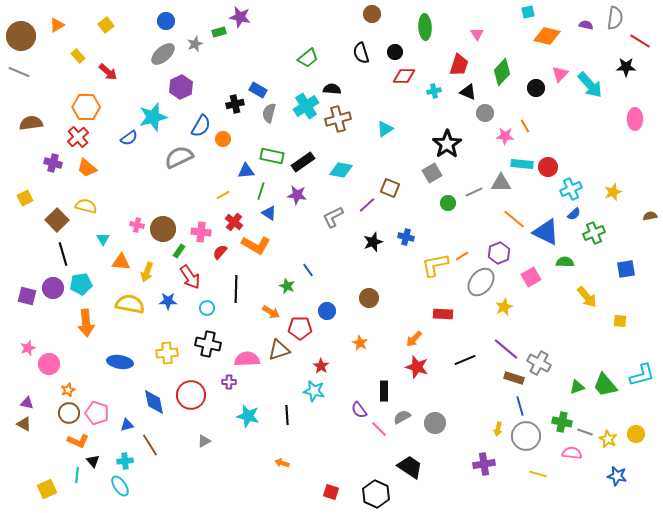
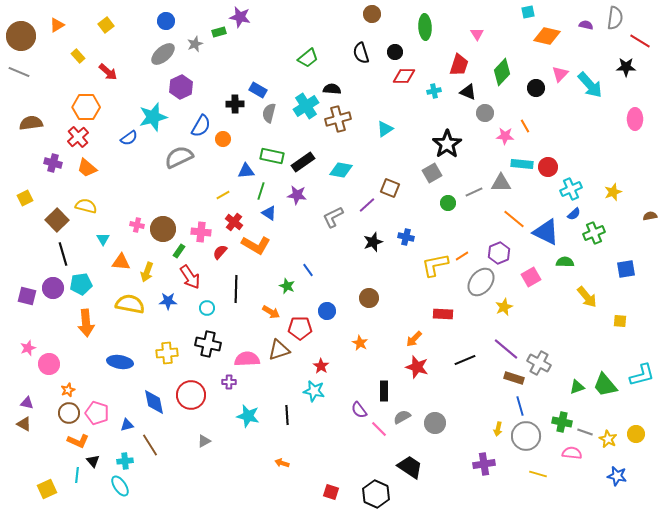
black cross at (235, 104): rotated 12 degrees clockwise
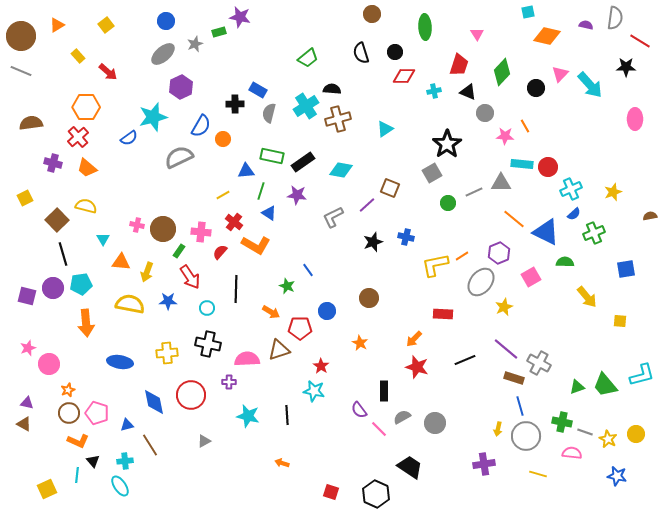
gray line at (19, 72): moved 2 px right, 1 px up
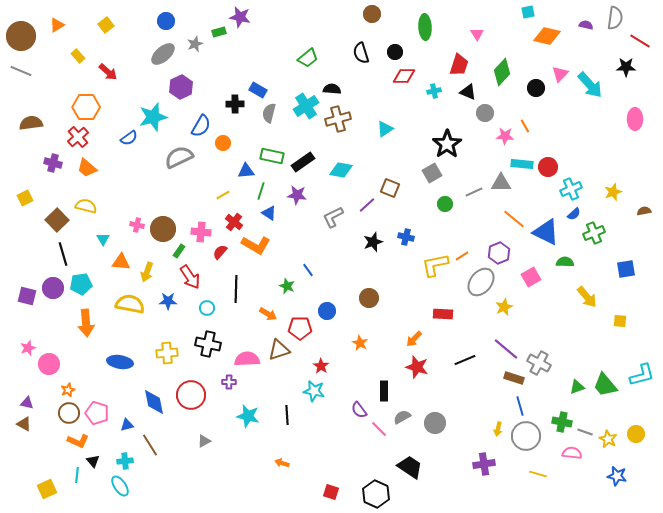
orange circle at (223, 139): moved 4 px down
green circle at (448, 203): moved 3 px left, 1 px down
brown semicircle at (650, 216): moved 6 px left, 5 px up
orange arrow at (271, 312): moved 3 px left, 2 px down
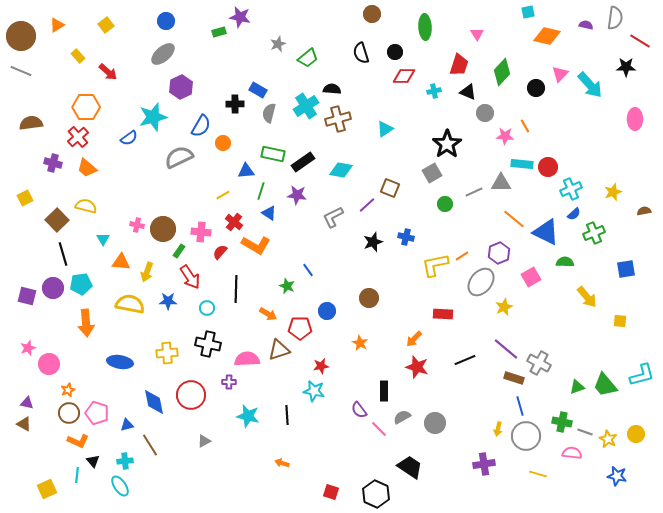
gray star at (195, 44): moved 83 px right
green rectangle at (272, 156): moved 1 px right, 2 px up
red star at (321, 366): rotated 28 degrees clockwise
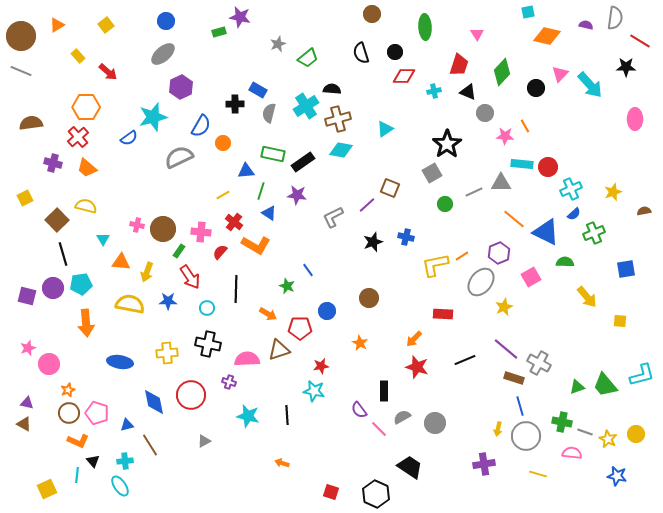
cyan diamond at (341, 170): moved 20 px up
purple cross at (229, 382): rotated 16 degrees clockwise
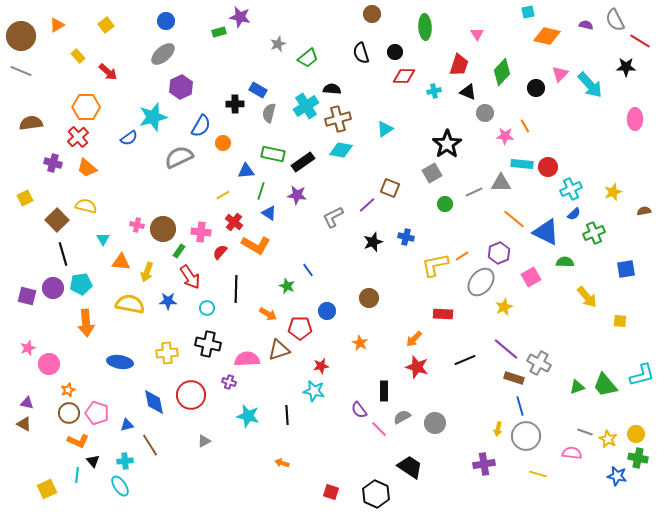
gray semicircle at (615, 18): moved 2 px down; rotated 145 degrees clockwise
green cross at (562, 422): moved 76 px right, 36 px down
